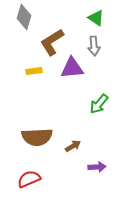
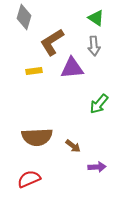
brown arrow: rotated 70 degrees clockwise
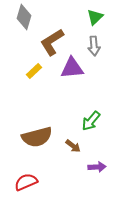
green triangle: moved 1 px left, 1 px up; rotated 42 degrees clockwise
yellow rectangle: rotated 35 degrees counterclockwise
green arrow: moved 8 px left, 17 px down
brown semicircle: rotated 12 degrees counterclockwise
red semicircle: moved 3 px left, 3 px down
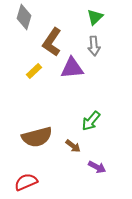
brown L-shape: rotated 24 degrees counterclockwise
purple arrow: rotated 30 degrees clockwise
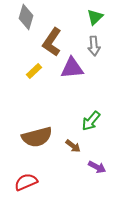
gray diamond: moved 2 px right
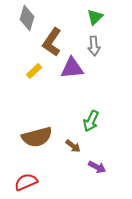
gray diamond: moved 1 px right, 1 px down
green arrow: rotated 15 degrees counterclockwise
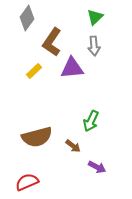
gray diamond: rotated 20 degrees clockwise
red semicircle: moved 1 px right
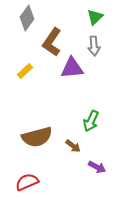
yellow rectangle: moved 9 px left
